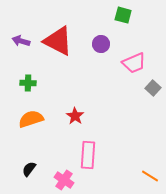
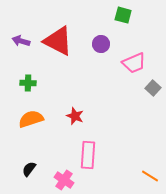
red star: rotated 12 degrees counterclockwise
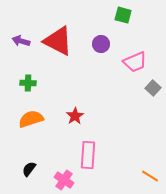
pink trapezoid: moved 1 px right, 1 px up
red star: rotated 18 degrees clockwise
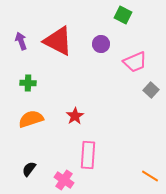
green square: rotated 12 degrees clockwise
purple arrow: rotated 54 degrees clockwise
gray square: moved 2 px left, 2 px down
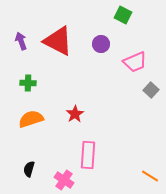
red star: moved 2 px up
black semicircle: rotated 21 degrees counterclockwise
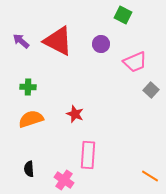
purple arrow: rotated 30 degrees counterclockwise
green cross: moved 4 px down
red star: rotated 18 degrees counterclockwise
black semicircle: rotated 21 degrees counterclockwise
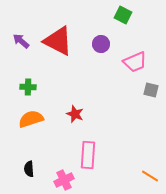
gray square: rotated 28 degrees counterclockwise
pink cross: rotated 30 degrees clockwise
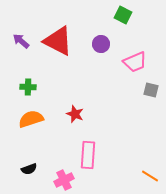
black semicircle: rotated 105 degrees counterclockwise
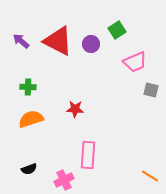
green square: moved 6 px left, 15 px down; rotated 30 degrees clockwise
purple circle: moved 10 px left
red star: moved 5 px up; rotated 18 degrees counterclockwise
